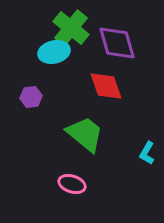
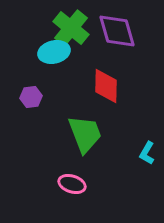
purple diamond: moved 12 px up
red diamond: rotated 21 degrees clockwise
green trapezoid: rotated 30 degrees clockwise
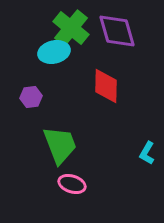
green trapezoid: moved 25 px left, 11 px down
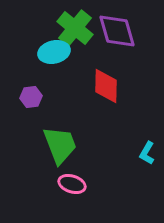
green cross: moved 4 px right
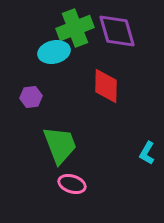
green cross: rotated 30 degrees clockwise
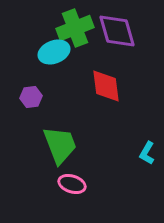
cyan ellipse: rotated 8 degrees counterclockwise
red diamond: rotated 9 degrees counterclockwise
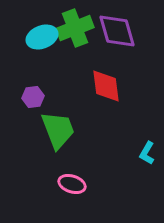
cyan ellipse: moved 12 px left, 15 px up
purple hexagon: moved 2 px right
green trapezoid: moved 2 px left, 15 px up
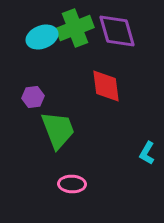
pink ellipse: rotated 16 degrees counterclockwise
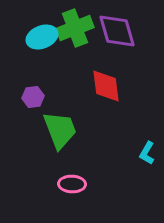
green trapezoid: moved 2 px right
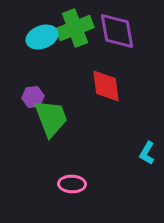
purple diamond: rotated 6 degrees clockwise
green trapezoid: moved 9 px left, 12 px up
